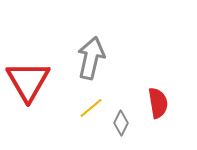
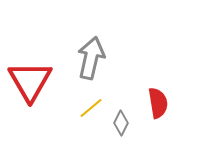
red triangle: moved 2 px right
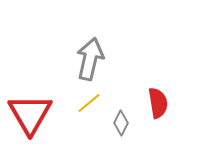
gray arrow: moved 1 px left, 1 px down
red triangle: moved 33 px down
yellow line: moved 2 px left, 5 px up
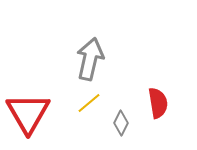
red triangle: moved 2 px left, 1 px up
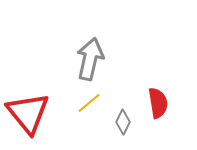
red triangle: rotated 9 degrees counterclockwise
gray diamond: moved 2 px right, 1 px up
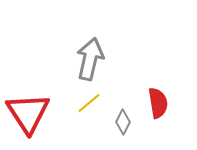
red triangle: rotated 6 degrees clockwise
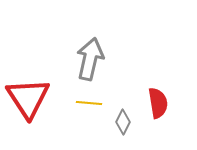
yellow line: rotated 45 degrees clockwise
red triangle: moved 15 px up
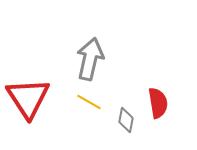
yellow line: moved 1 px up; rotated 25 degrees clockwise
gray diamond: moved 3 px right, 2 px up; rotated 15 degrees counterclockwise
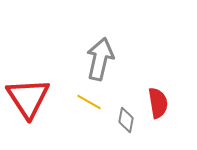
gray arrow: moved 10 px right
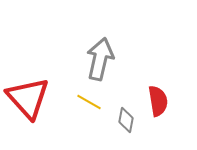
red triangle: rotated 9 degrees counterclockwise
red semicircle: moved 2 px up
